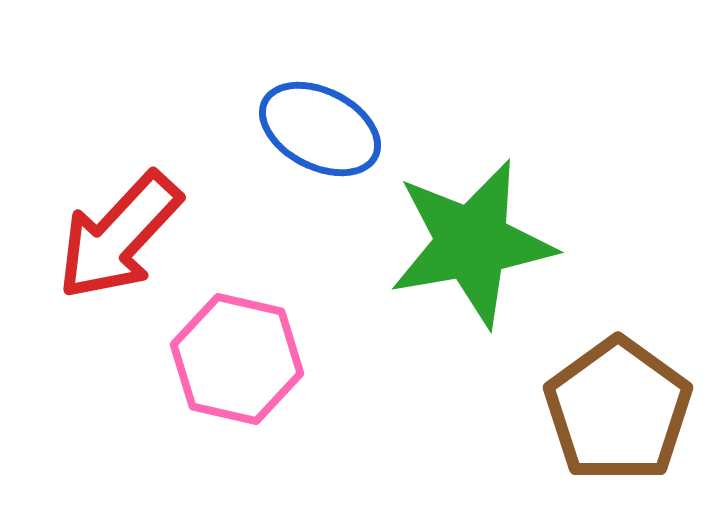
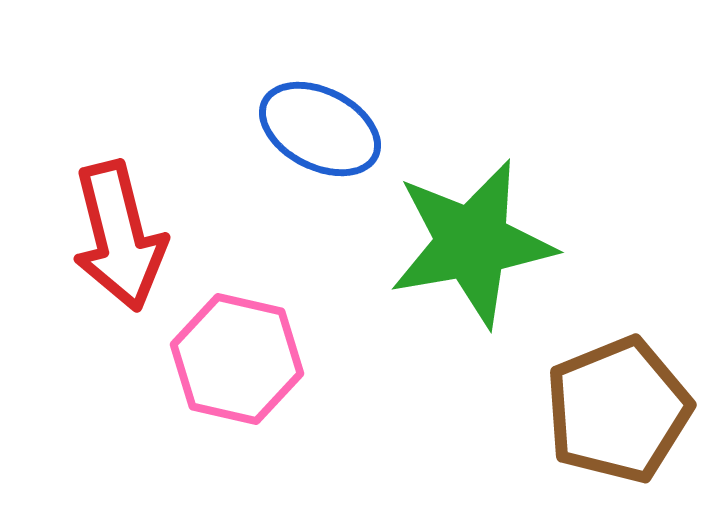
red arrow: rotated 57 degrees counterclockwise
brown pentagon: rotated 14 degrees clockwise
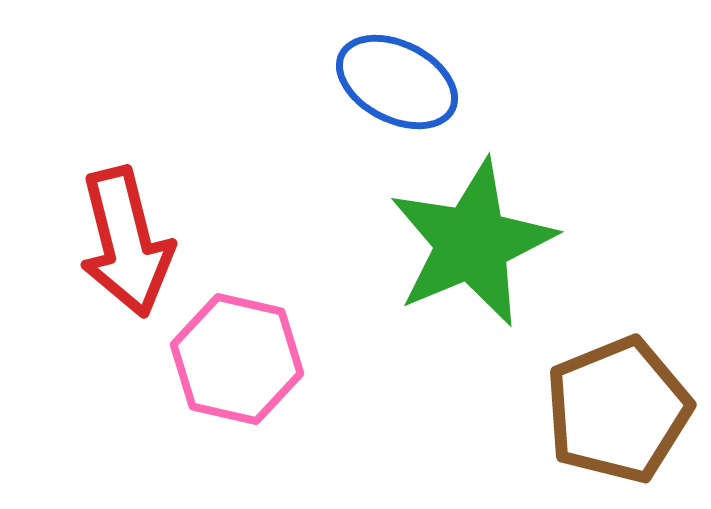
blue ellipse: moved 77 px right, 47 px up
red arrow: moved 7 px right, 6 px down
green star: rotated 13 degrees counterclockwise
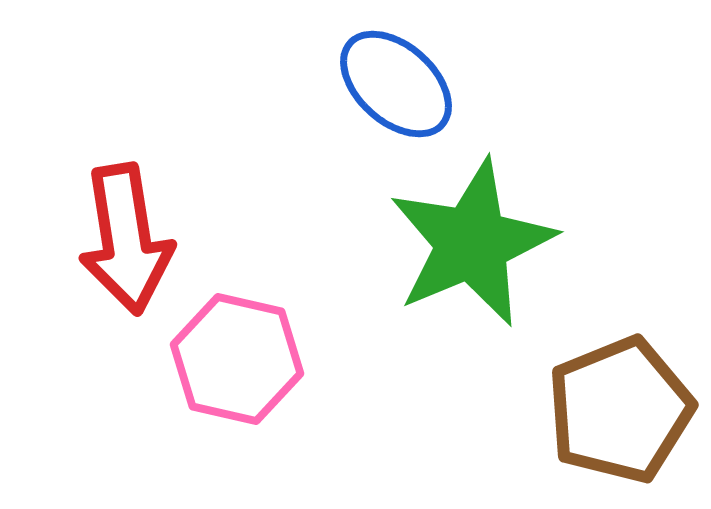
blue ellipse: moved 1 px left, 2 px down; rotated 15 degrees clockwise
red arrow: moved 3 px up; rotated 5 degrees clockwise
brown pentagon: moved 2 px right
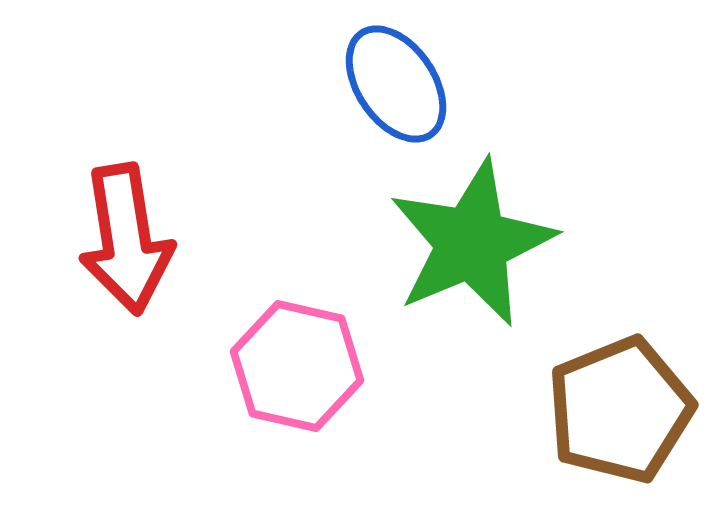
blue ellipse: rotated 14 degrees clockwise
pink hexagon: moved 60 px right, 7 px down
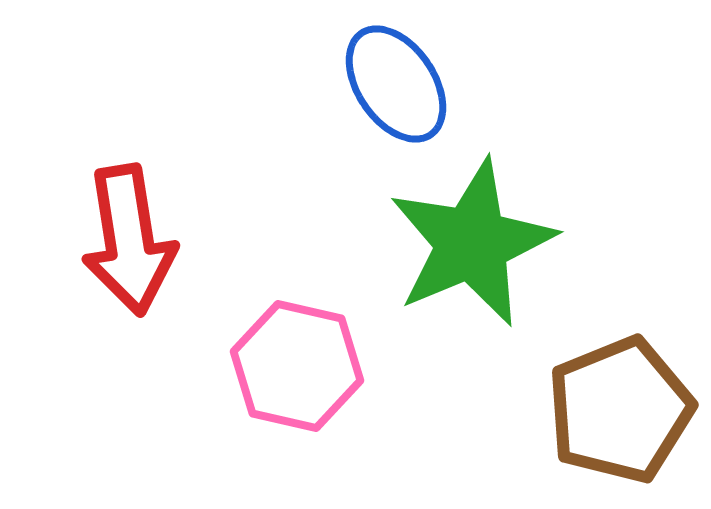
red arrow: moved 3 px right, 1 px down
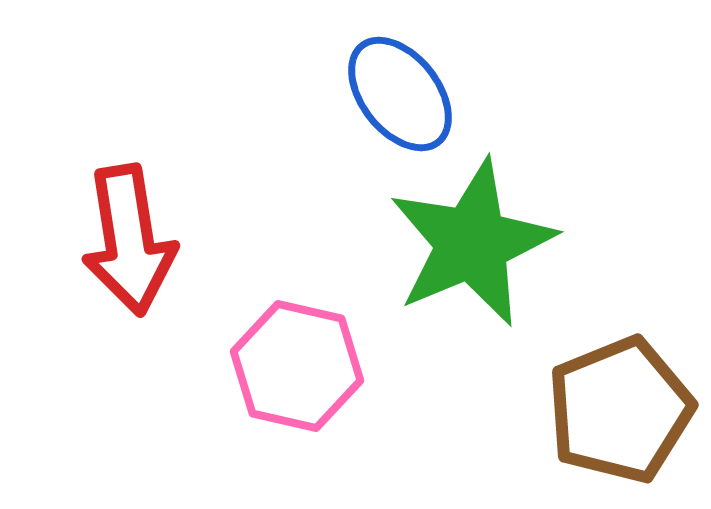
blue ellipse: moved 4 px right, 10 px down; rotated 4 degrees counterclockwise
